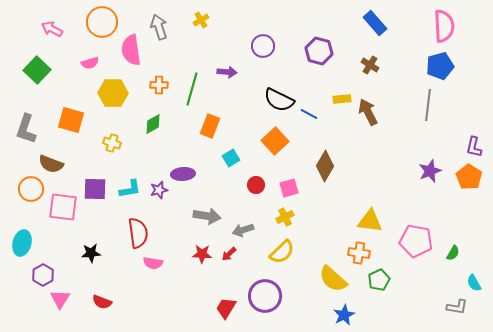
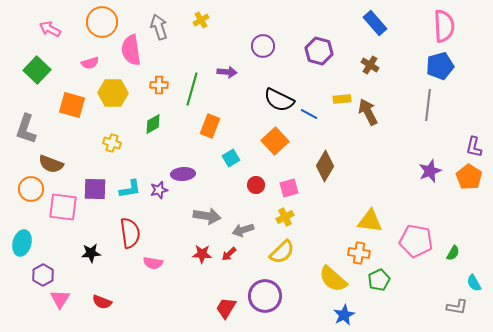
pink arrow at (52, 29): moved 2 px left
orange square at (71, 120): moved 1 px right, 15 px up
red semicircle at (138, 233): moved 8 px left
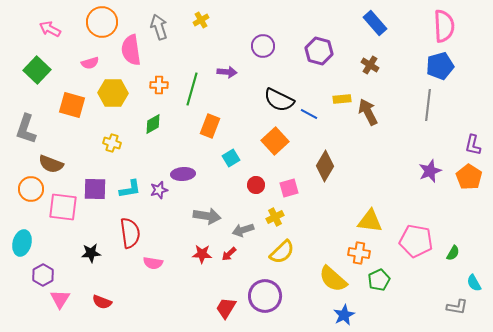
purple L-shape at (474, 147): moved 1 px left, 2 px up
yellow cross at (285, 217): moved 10 px left
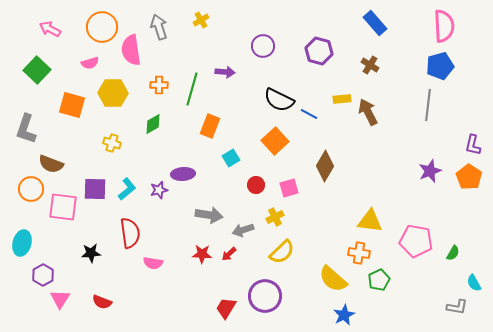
orange circle at (102, 22): moved 5 px down
purple arrow at (227, 72): moved 2 px left
cyan L-shape at (130, 189): moved 3 px left; rotated 30 degrees counterclockwise
gray arrow at (207, 216): moved 2 px right, 1 px up
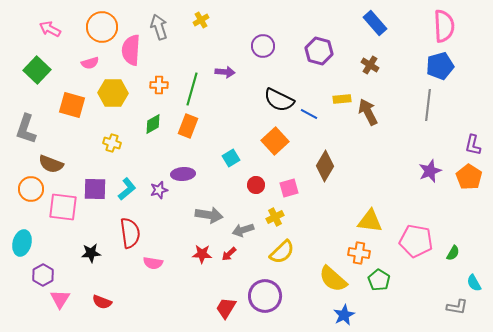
pink semicircle at (131, 50): rotated 12 degrees clockwise
orange rectangle at (210, 126): moved 22 px left
green pentagon at (379, 280): rotated 15 degrees counterclockwise
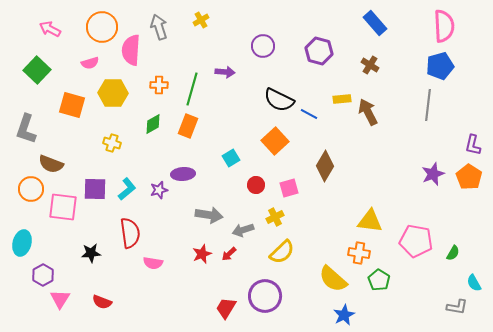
purple star at (430, 171): moved 3 px right, 3 px down
red star at (202, 254): rotated 24 degrees counterclockwise
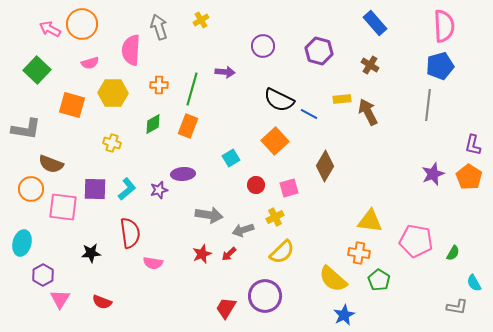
orange circle at (102, 27): moved 20 px left, 3 px up
gray L-shape at (26, 129): rotated 100 degrees counterclockwise
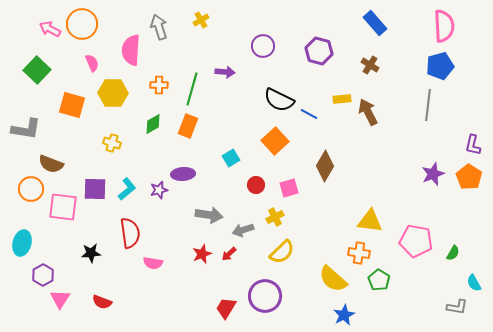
pink semicircle at (90, 63): moved 2 px right; rotated 96 degrees counterclockwise
